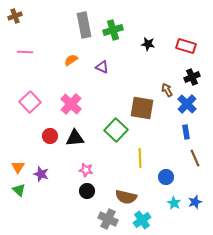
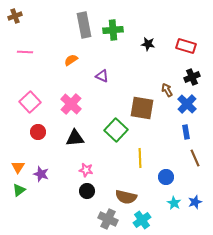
green cross: rotated 12 degrees clockwise
purple triangle: moved 9 px down
red circle: moved 12 px left, 4 px up
green triangle: rotated 40 degrees clockwise
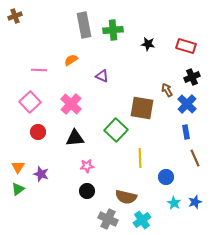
pink line: moved 14 px right, 18 px down
pink star: moved 1 px right, 4 px up; rotated 16 degrees counterclockwise
green triangle: moved 1 px left, 1 px up
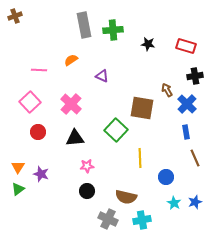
black cross: moved 3 px right, 1 px up; rotated 14 degrees clockwise
cyan cross: rotated 24 degrees clockwise
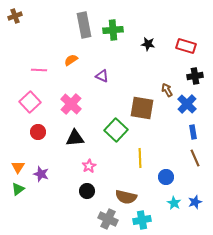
blue rectangle: moved 7 px right
pink star: moved 2 px right; rotated 24 degrees counterclockwise
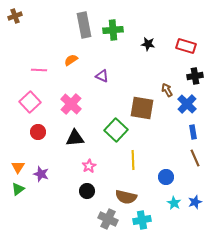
yellow line: moved 7 px left, 2 px down
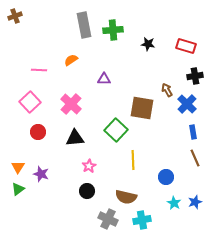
purple triangle: moved 2 px right, 3 px down; rotated 24 degrees counterclockwise
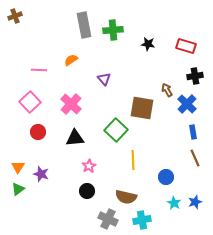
purple triangle: rotated 48 degrees clockwise
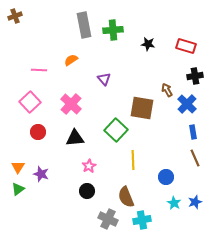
brown semicircle: rotated 55 degrees clockwise
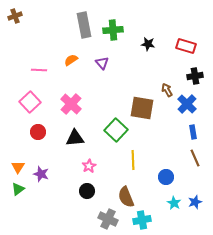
purple triangle: moved 2 px left, 16 px up
